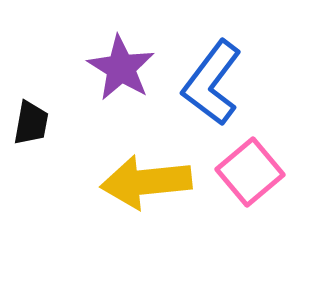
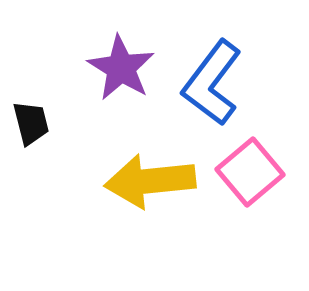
black trapezoid: rotated 24 degrees counterclockwise
yellow arrow: moved 4 px right, 1 px up
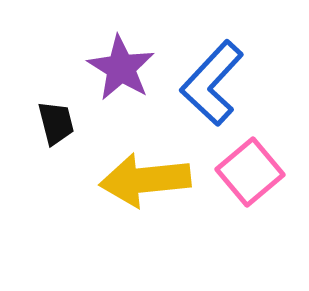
blue L-shape: rotated 6 degrees clockwise
black trapezoid: moved 25 px right
yellow arrow: moved 5 px left, 1 px up
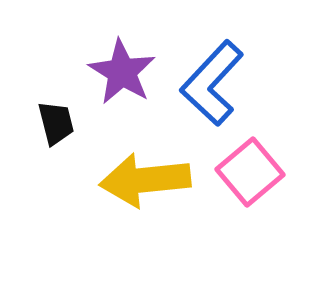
purple star: moved 1 px right, 4 px down
